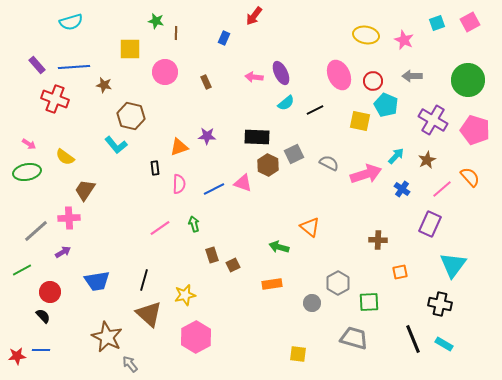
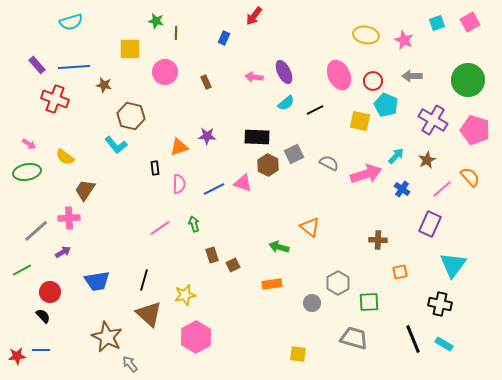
purple ellipse at (281, 73): moved 3 px right, 1 px up
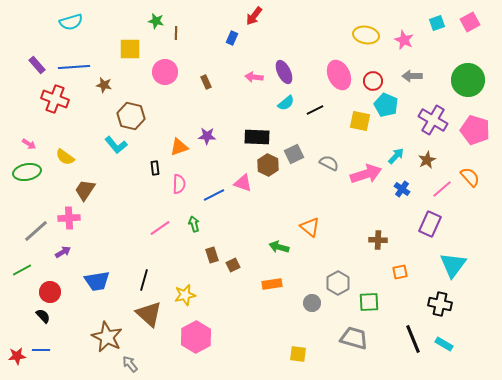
blue rectangle at (224, 38): moved 8 px right
blue line at (214, 189): moved 6 px down
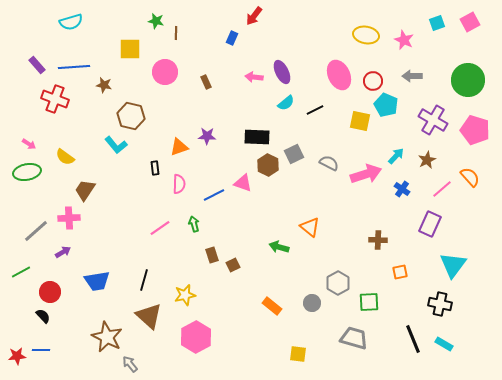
purple ellipse at (284, 72): moved 2 px left
green line at (22, 270): moved 1 px left, 2 px down
orange rectangle at (272, 284): moved 22 px down; rotated 48 degrees clockwise
brown triangle at (149, 314): moved 2 px down
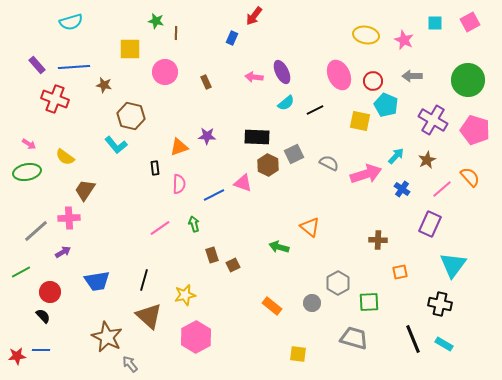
cyan square at (437, 23): moved 2 px left; rotated 21 degrees clockwise
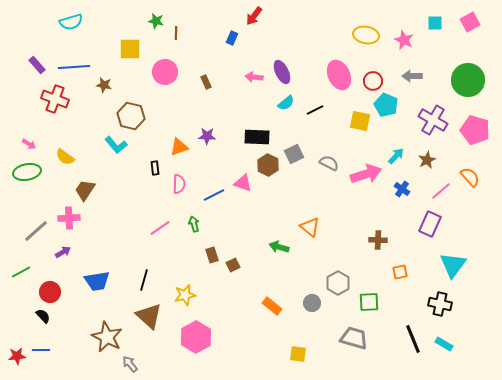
pink line at (442, 189): moved 1 px left, 2 px down
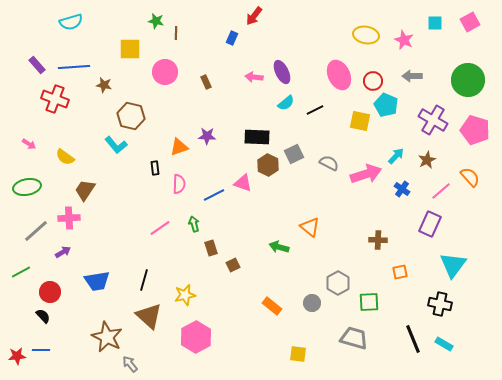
green ellipse at (27, 172): moved 15 px down
brown rectangle at (212, 255): moved 1 px left, 7 px up
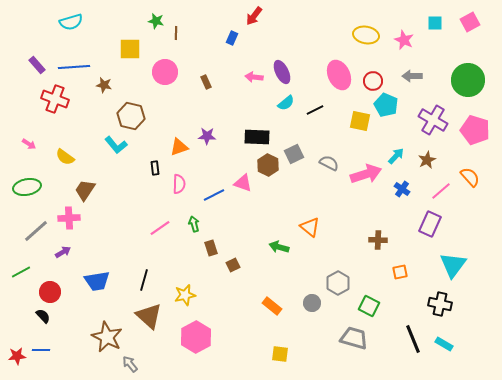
green square at (369, 302): moved 4 px down; rotated 30 degrees clockwise
yellow square at (298, 354): moved 18 px left
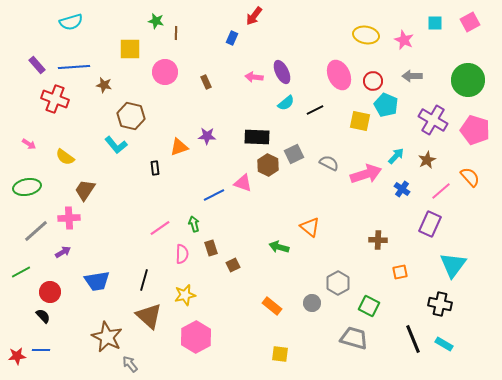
pink semicircle at (179, 184): moved 3 px right, 70 px down
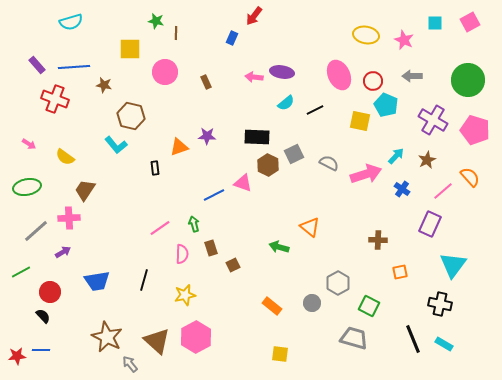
purple ellipse at (282, 72): rotated 55 degrees counterclockwise
pink line at (441, 191): moved 2 px right
brown triangle at (149, 316): moved 8 px right, 25 px down
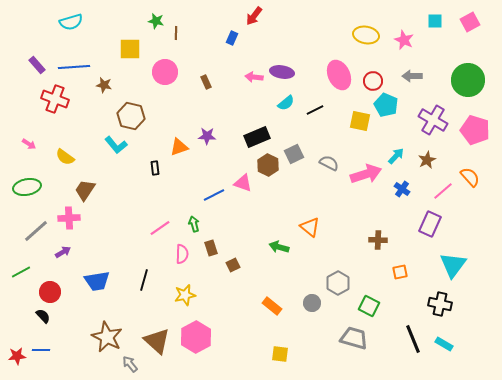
cyan square at (435, 23): moved 2 px up
black rectangle at (257, 137): rotated 25 degrees counterclockwise
